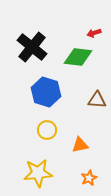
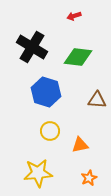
red arrow: moved 20 px left, 17 px up
black cross: rotated 8 degrees counterclockwise
yellow circle: moved 3 px right, 1 px down
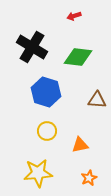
yellow circle: moved 3 px left
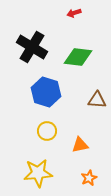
red arrow: moved 3 px up
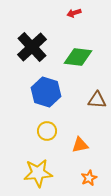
black cross: rotated 16 degrees clockwise
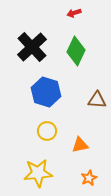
green diamond: moved 2 px left, 6 px up; rotated 72 degrees counterclockwise
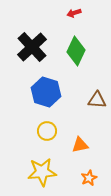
yellow star: moved 4 px right, 1 px up
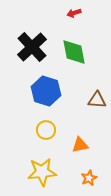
green diamond: moved 2 px left, 1 px down; rotated 36 degrees counterclockwise
blue hexagon: moved 1 px up
yellow circle: moved 1 px left, 1 px up
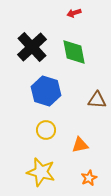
yellow star: moved 1 px left; rotated 20 degrees clockwise
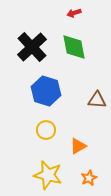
green diamond: moved 5 px up
orange triangle: moved 2 px left, 1 px down; rotated 18 degrees counterclockwise
yellow star: moved 7 px right, 3 px down
